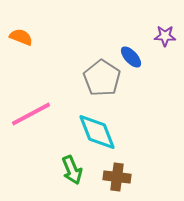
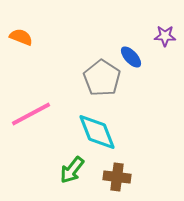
green arrow: rotated 60 degrees clockwise
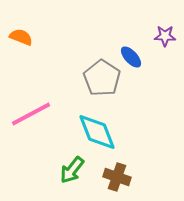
brown cross: rotated 12 degrees clockwise
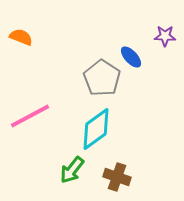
pink line: moved 1 px left, 2 px down
cyan diamond: moved 1 px left, 3 px up; rotated 75 degrees clockwise
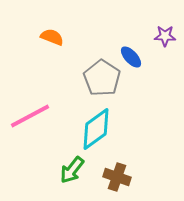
orange semicircle: moved 31 px right
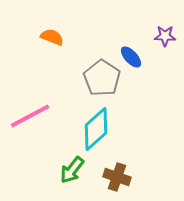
cyan diamond: rotated 6 degrees counterclockwise
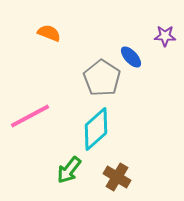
orange semicircle: moved 3 px left, 4 px up
green arrow: moved 3 px left
brown cross: rotated 12 degrees clockwise
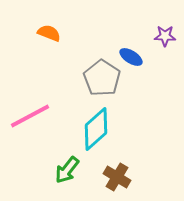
blue ellipse: rotated 15 degrees counterclockwise
green arrow: moved 2 px left
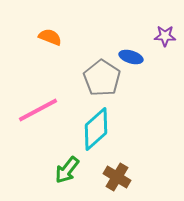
orange semicircle: moved 1 px right, 4 px down
blue ellipse: rotated 15 degrees counterclockwise
pink line: moved 8 px right, 6 px up
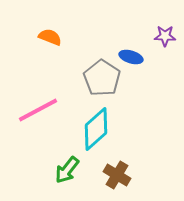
brown cross: moved 2 px up
